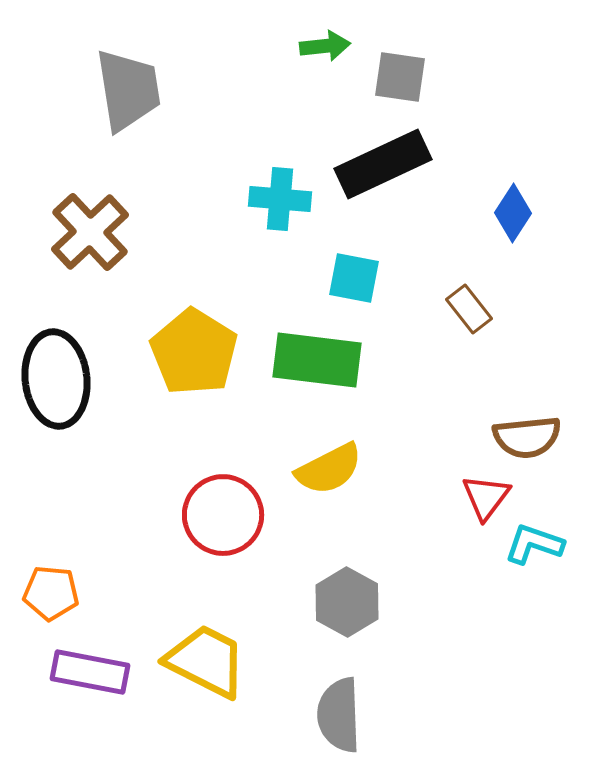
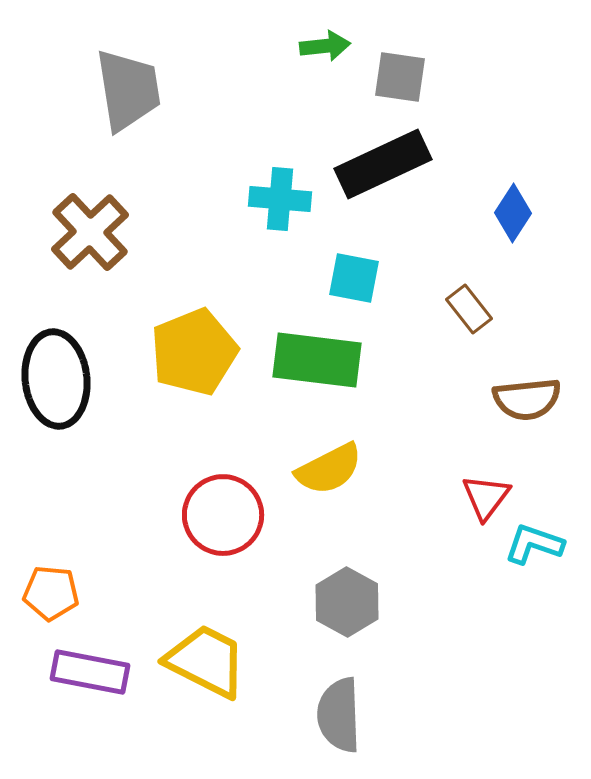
yellow pentagon: rotated 18 degrees clockwise
brown semicircle: moved 38 px up
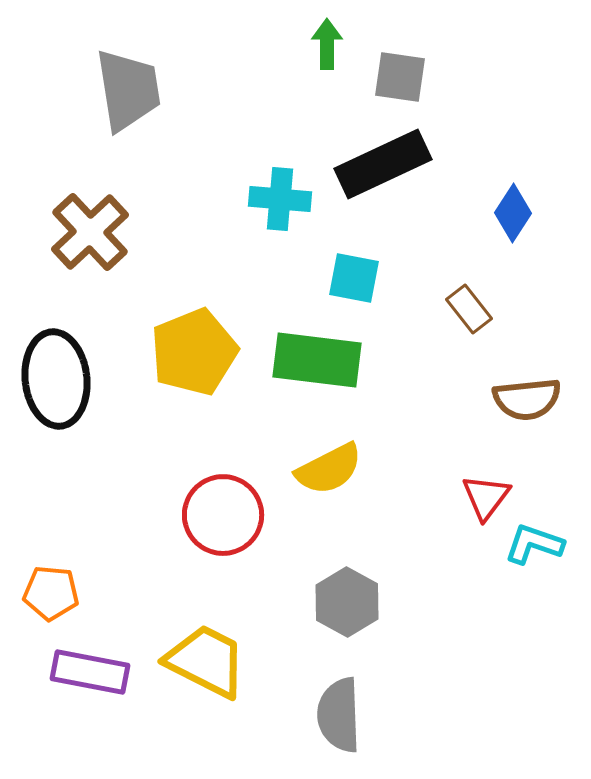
green arrow: moved 2 px right, 2 px up; rotated 84 degrees counterclockwise
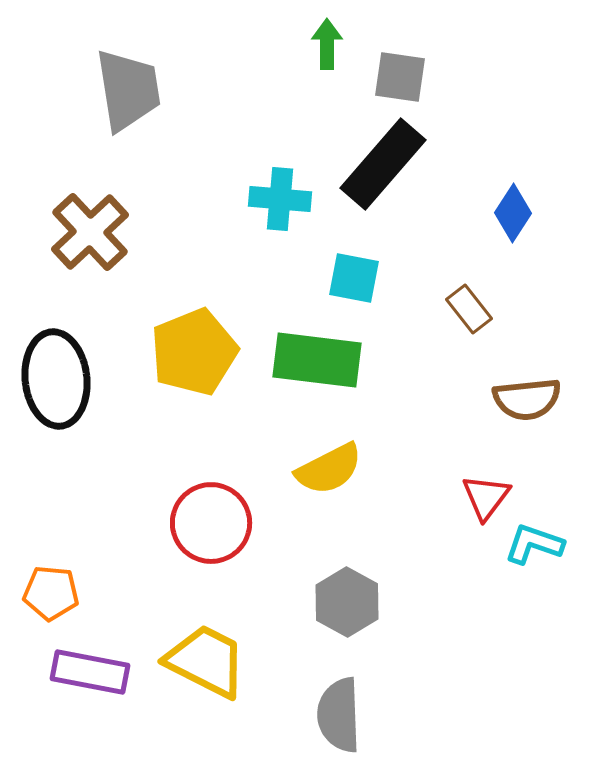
black rectangle: rotated 24 degrees counterclockwise
red circle: moved 12 px left, 8 px down
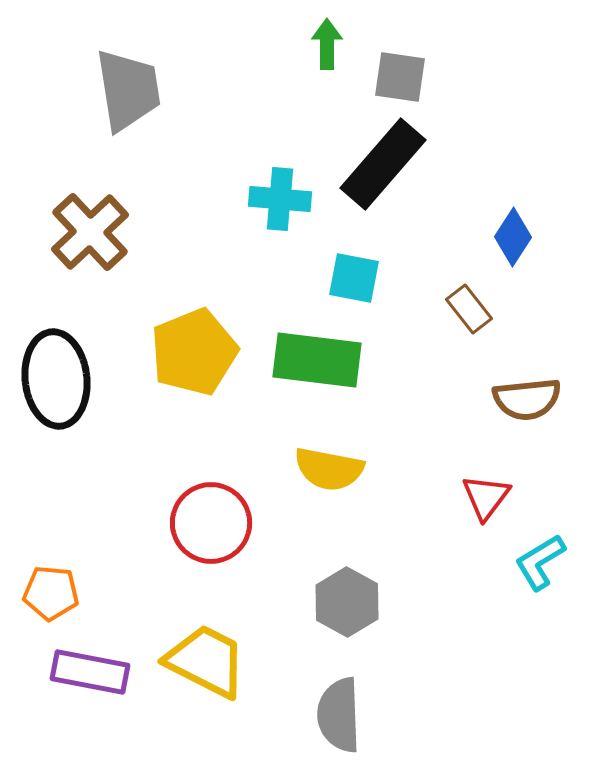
blue diamond: moved 24 px down
yellow semicircle: rotated 38 degrees clockwise
cyan L-shape: moved 6 px right, 18 px down; rotated 50 degrees counterclockwise
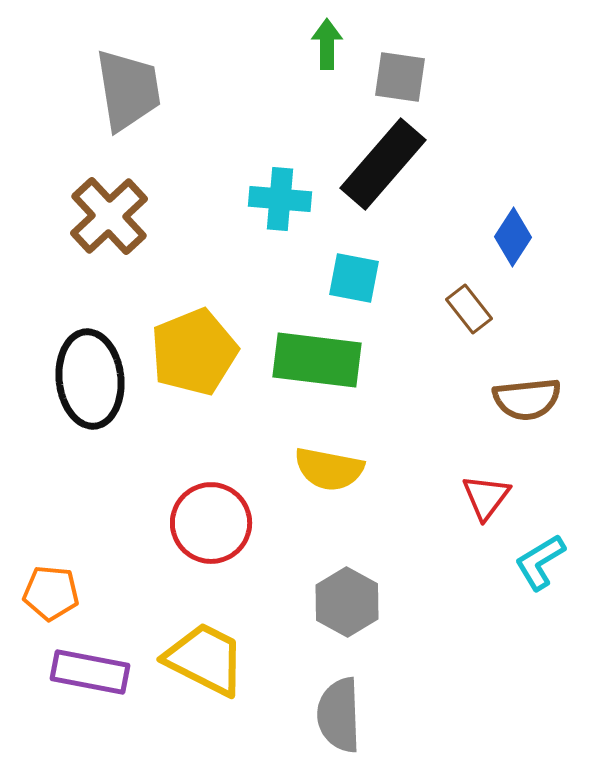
brown cross: moved 19 px right, 16 px up
black ellipse: moved 34 px right
yellow trapezoid: moved 1 px left, 2 px up
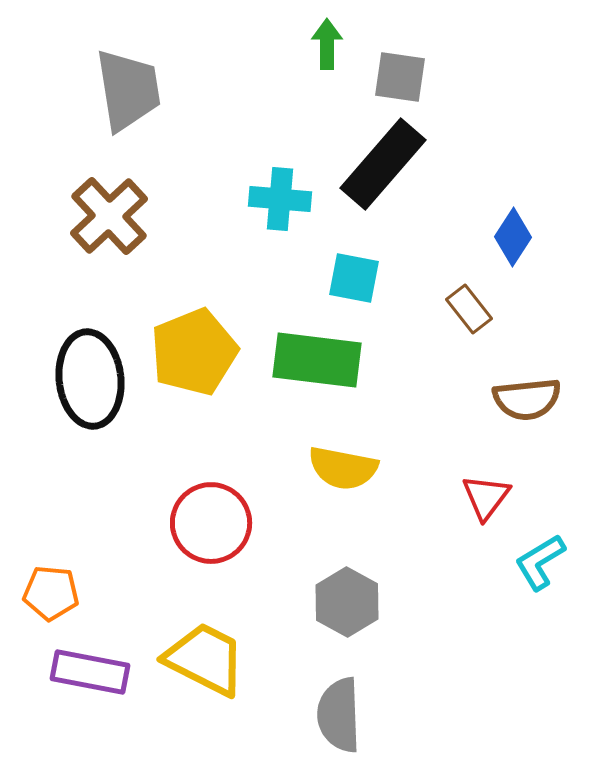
yellow semicircle: moved 14 px right, 1 px up
